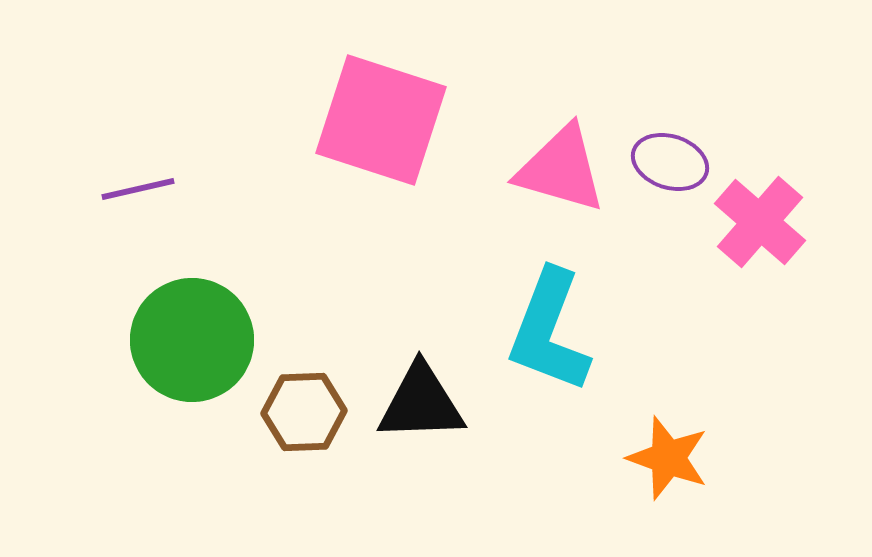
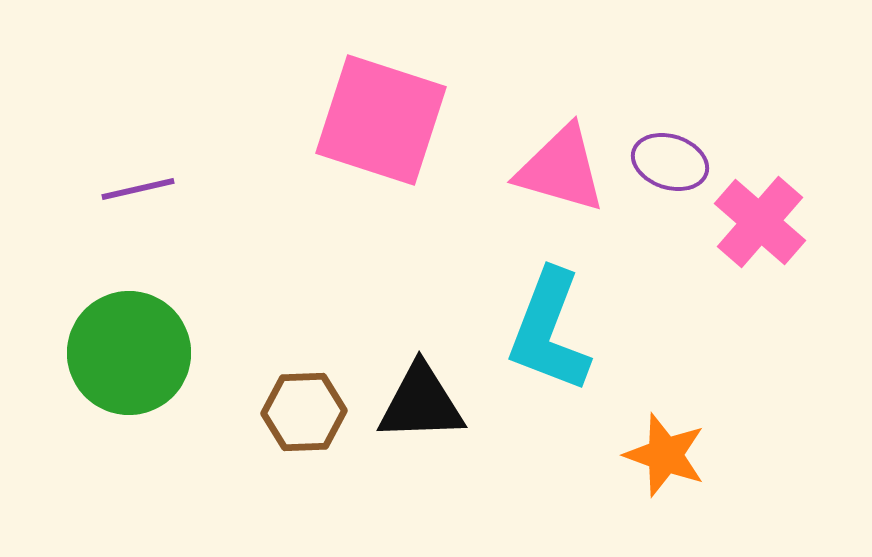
green circle: moved 63 px left, 13 px down
orange star: moved 3 px left, 3 px up
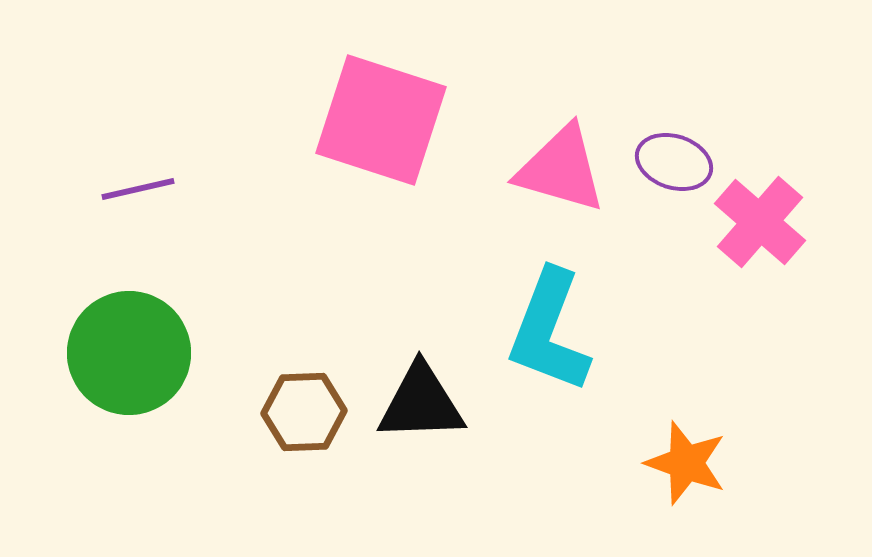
purple ellipse: moved 4 px right
orange star: moved 21 px right, 8 px down
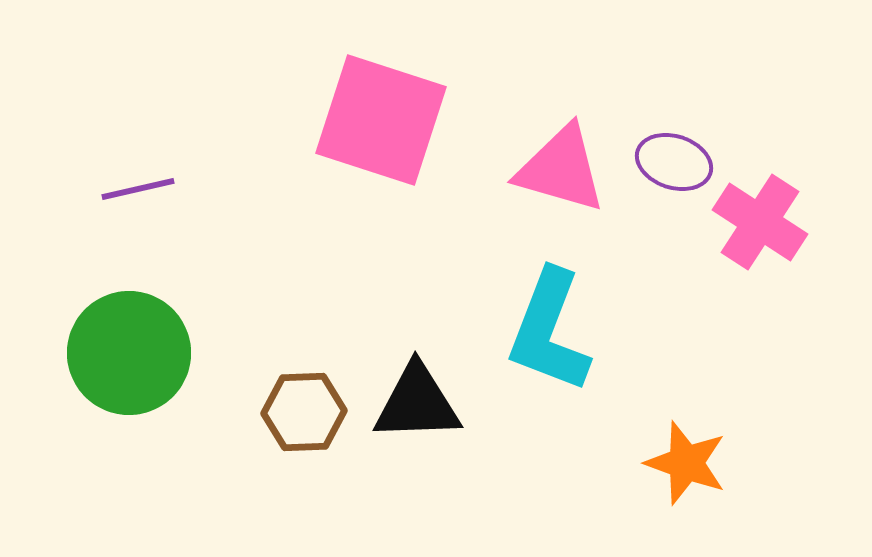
pink cross: rotated 8 degrees counterclockwise
black triangle: moved 4 px left
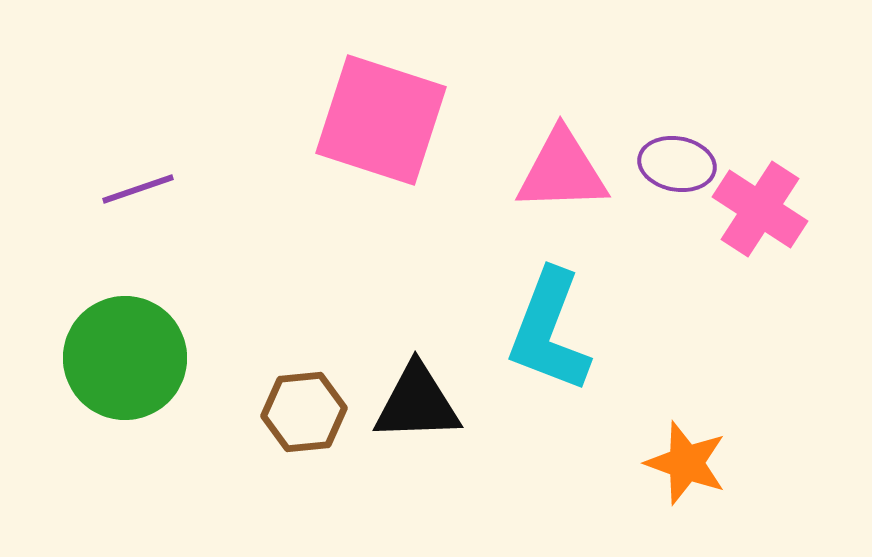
purple ellipse: moved 3 px right, 2 px down; rotated 8 degrees counterclockwise
pink triangle: moved 1 px right, 2 px down; rotated 18 degrees counterclockwise
purple line: rotated 6 degrees counterclockwise
pink cross: moved 13 px up
green circle: moved 4 px left, 5 px down
brown hexagon: rotated 4 degrees counterclockwise
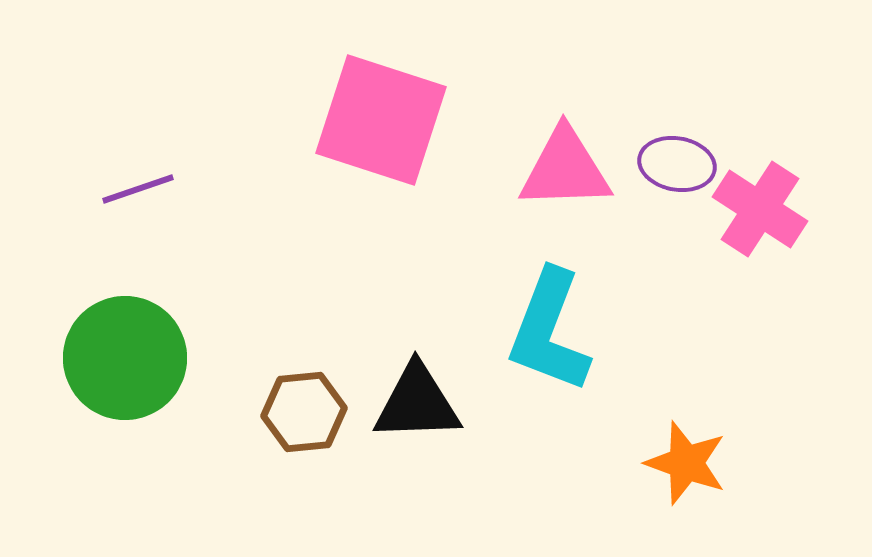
pink triangle: moved 3 px right, 2 px up
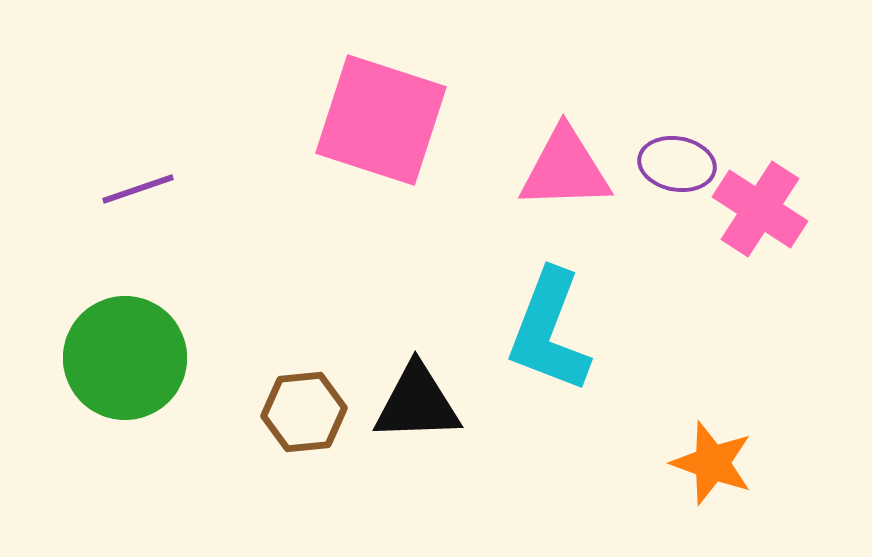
orange star: moved 26 px right
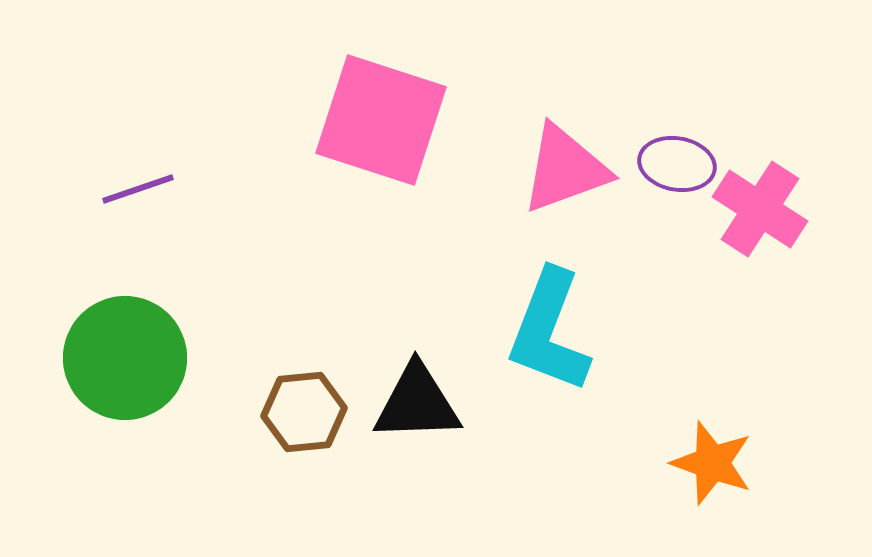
pink triangle: rotated 18 degrees counterclockwise
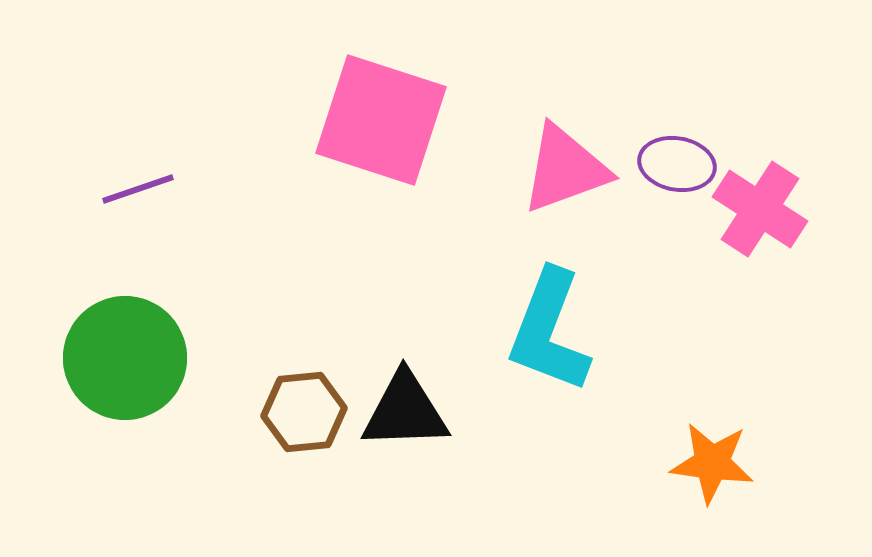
black triangle: moved 12 px left, 8 px down
orange star: rotated 12 degrees counterclockwise
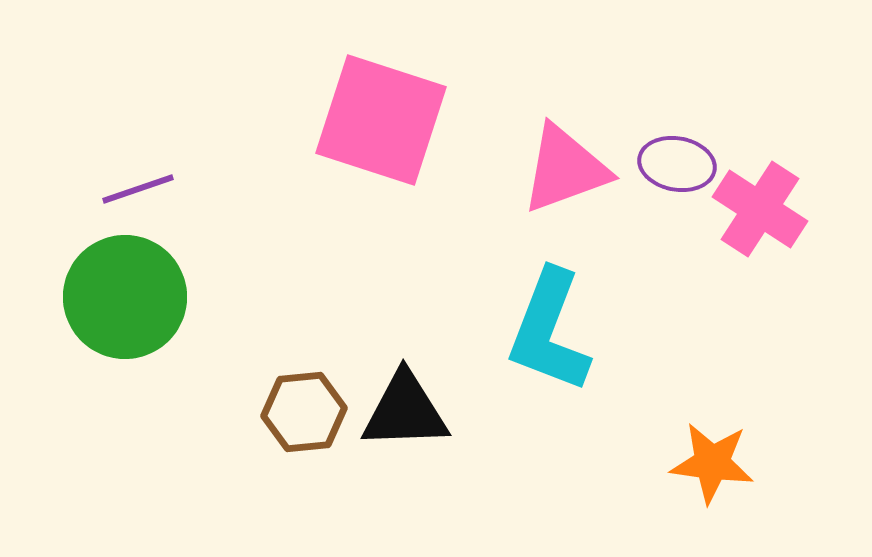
green circle: moved 61 px up
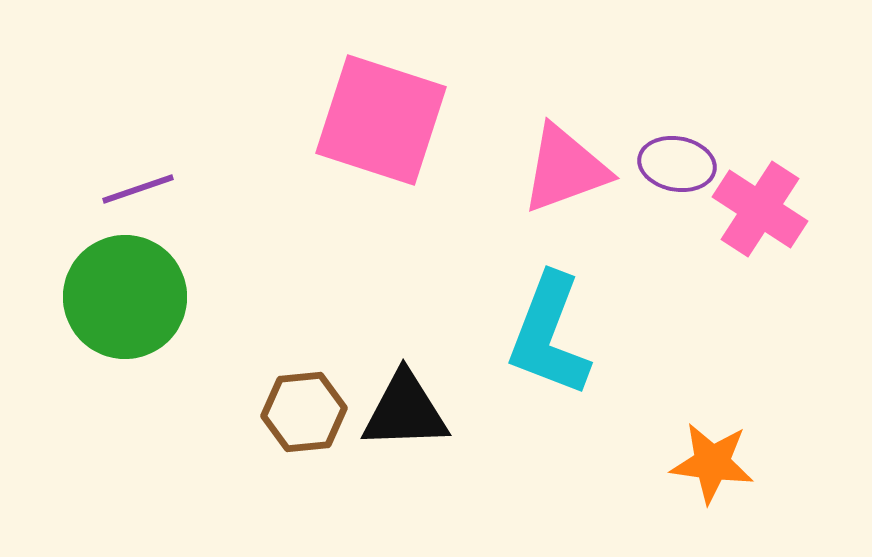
cyan L-shape: moved 4 px down
